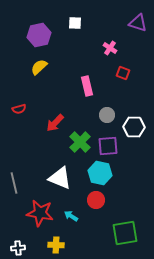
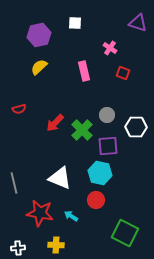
pink rectangle: moved 3 px left, 15 px up
white hexagon: moved 2 px right
green cross: moved 2 px right, 12 px up
green square: rotated 36 degrees clockwise
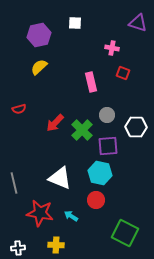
pink cross: moved 2 px right; rotated 24 degrees counterclockwise
pink rectangle: moved 7 px right, 11 px down
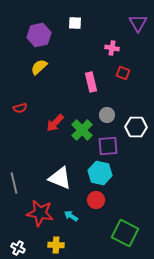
purple triangle: rotated 42 degrees clockwise
red semicircle: moved 1 px right, 1 px up
white cross: rotated 32 degrees clockwise
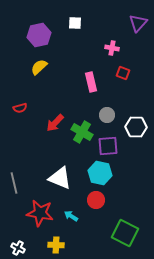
purple triangle: rotated 12 degrees clockwise
green cross: moved 2 px down; rotated 15 degrees counterclockwise
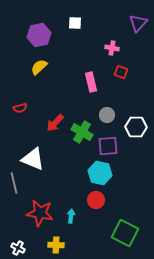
red square: moved 2 px left, 1 px up
white triangle: moved 27 px left, 19 px up
cyan arrow: rotated 64 degrees clockwise
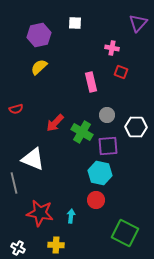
red semicircle: moved 4 px left, 1 px down
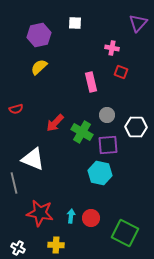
purple square: moved 1 px up
red circle: moved 5 px left, 18 px down
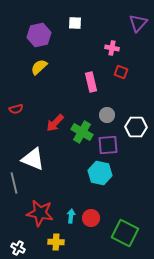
yellow cross: moved 3 px up
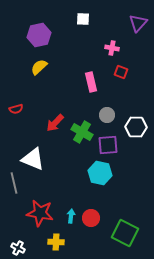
white square: moved 8 px right, 4 px up
